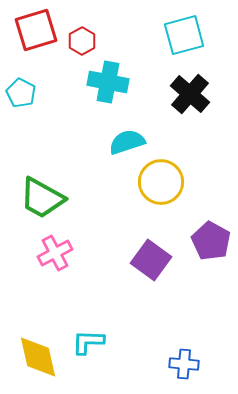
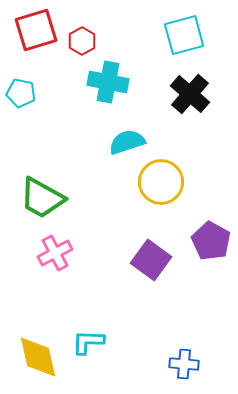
cyan pentagon: rotated 16 degrees counterclockwise
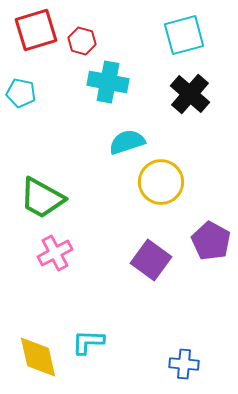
red hexagon: rotated 16 degrees counterclockwise
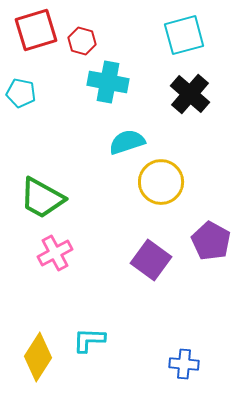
cyan L-shape: moved 1 px right, 2 px up
yellow diamond: rotated 45 degrees clockwise
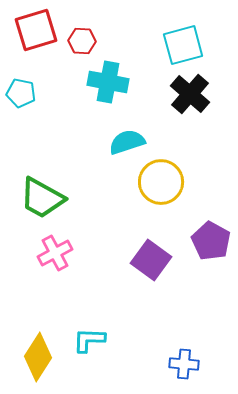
cyan square: moved 1 px left, 10 px down
red hexagon: rotated 12 degrees counterclockwise
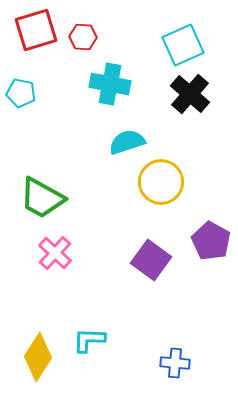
red hexagon: moved 1 px right, 4 px up
cyan square: rotated 9 degrees counterclockwise
cyan cross: moved 2 px right, 2 px down
pink cross: rotated 20 degrees counterclockwise
blue cross: moved 9 px left, 1 px up
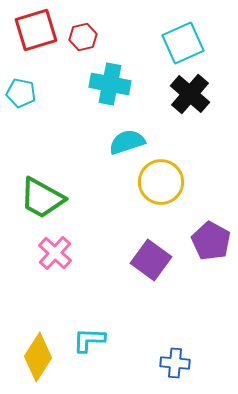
red hexagon: rotated 16 degrees counterclockwise
cyan square: moved 2 px up
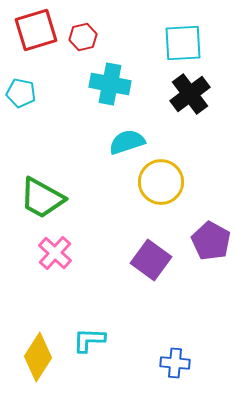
cyan square: rotated 21 degrees clockwise
black cross: rotated 12 degrees clockwise
